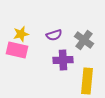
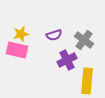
purple cross: moved 4 px right; rotated 24 degrees counterclockwise
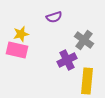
purple semicircle: moved 18 px up
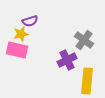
purple semicircle: moved 24 px left, 4 px down
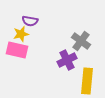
purple semicircle: rotated 28 degrees clockwise
gray cross: moved 3 px left, 1 px down
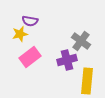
yellow star: moved 1 px left
pink rectangle: moved 13 px right, 7 px down; rotated 50 degrees counterclockwise
purple cross: rotated 12 degrees clockwise
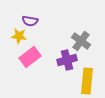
yellow star: moved 1 px left, 2 px down; rotated 21 degrees clockwise
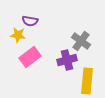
yellow star: moved 1 px left, 1 px up
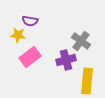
purple cross: moved 1 px left
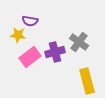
gray cross: moved 2 px left, 1 px down
purple cross: moved 11 px left, 8 px up
yellow rectangle: rotated 20 degrees counterclockwise
